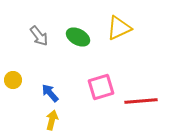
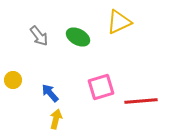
yellow triangle: moved 6 px up
yellow arrow: moved 4 px right, 1 px up
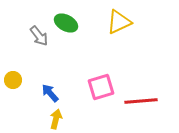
green ellipse: moved 12 px left, 14 px up
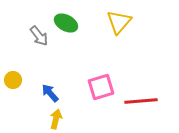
yellow triangle: rotated 24 degrees counterclockwise
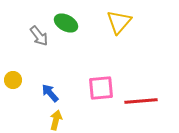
pink square: moved 1 px down; rotated 12 degrees clockwise
yellow arrow: moved 1 px down
